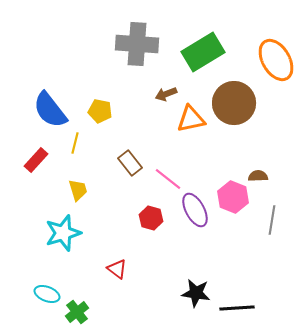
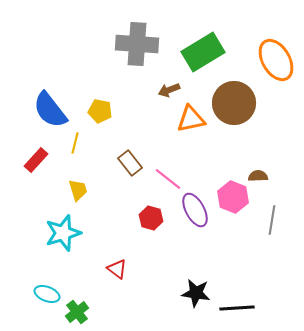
brown arrow: moved 3 px right, 4 px up
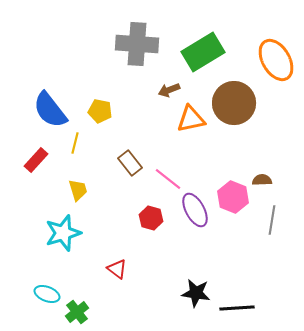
brown semicircle: moved 4 px right, 4 px down
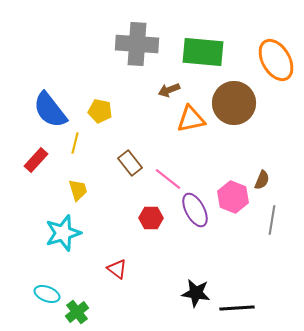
green rectangle: rotated 36 degrees clockwise
brown semicircle: rotated 114 degrees clockwise
red hexagon: rotated 15 degrees counterclockwise
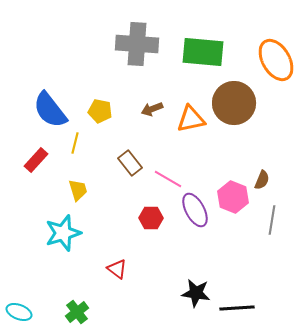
brown arrow: moved 17 px left, 19 px down
pink line: rotated 8 degrees counterclockwise
cyan ellipse: moved 28 px left, 18 px down
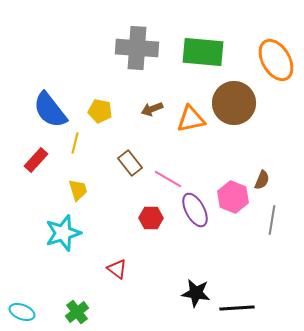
gray cross: moved 4 px down
cyan ellipse: moved 3 px right
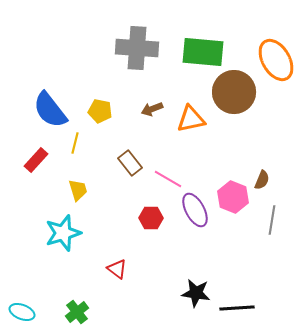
brown circle: moved 11 px up
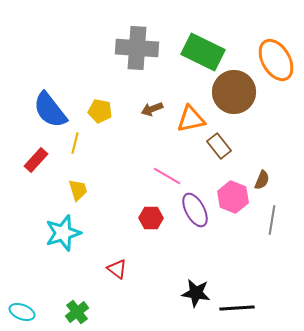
green rectangle: rotated 21 degrees clockwise
brown rectangle: moved 89 px right, 17 px up
pink line: moved 1 px left, 3 px up
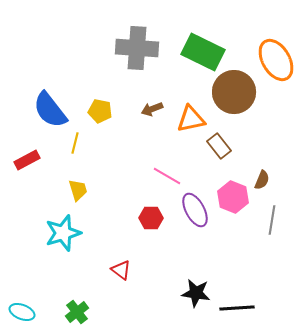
red rectangle: moved 9 px left; rotated 20 degrees clockwise
red triangle: moved 4 px right, 1 px down
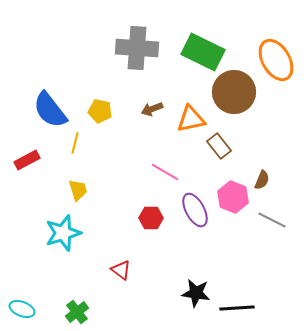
pink line: moved 2 px left, 4 px up
gray line: rotated 72 degrees counterclockwise
cyan ellipse: moved 3 px up
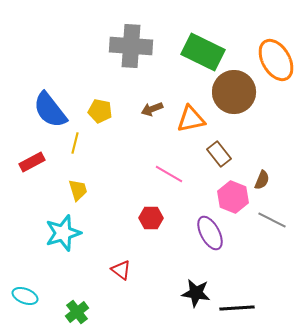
gray cross: moved 6 px left, 2 px up
brown rectangle: moved 8 px down
red rectangle: moved 5 px right, 2 px down
pink line: moved 4 px right, 2 px down
purple ellipse: moved 15 px right, 23 px down
cyan ellipse: moved 3 px right, 13 px up
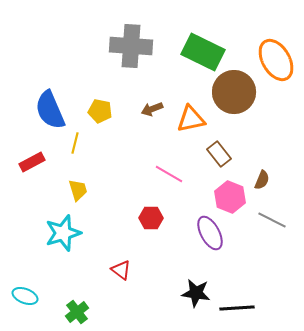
blue semicircle: rotated 15 degrees clockwise
pink hexagon: moved 3 px left
